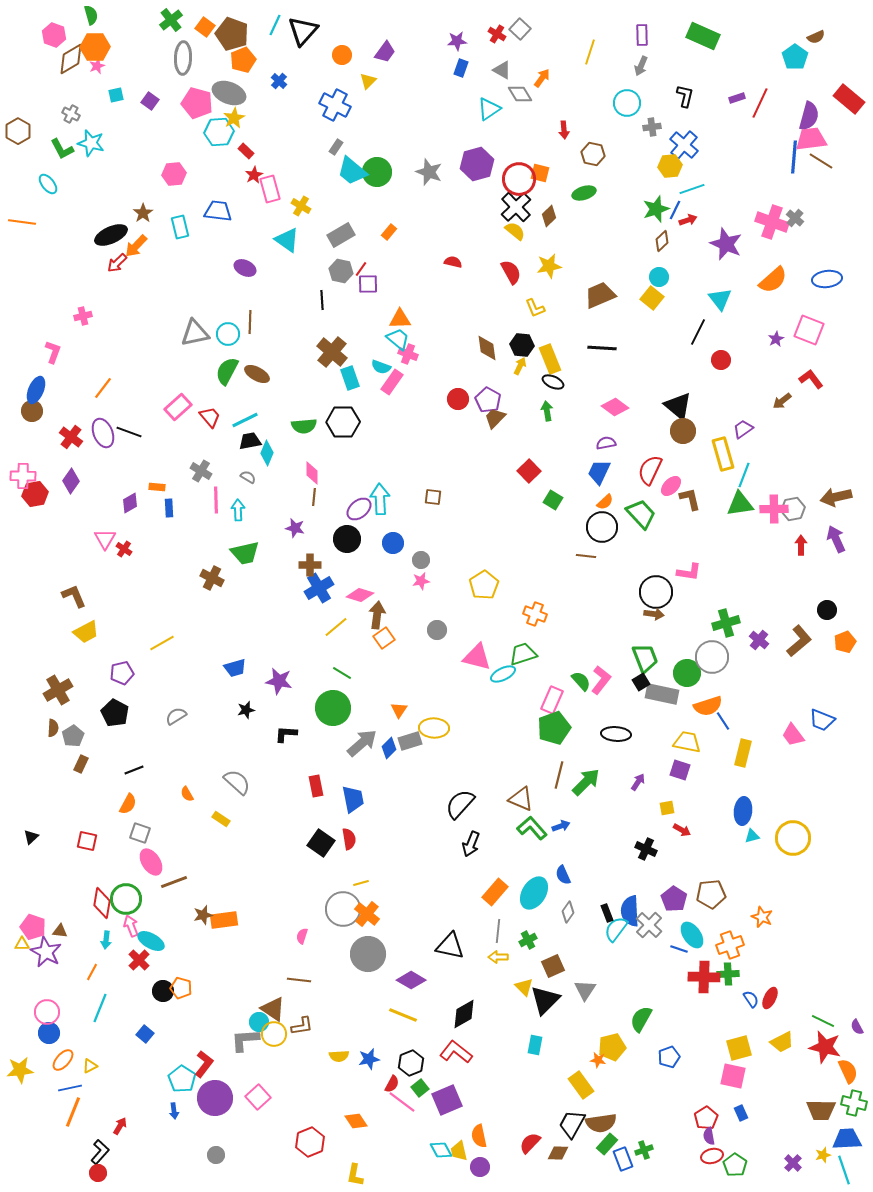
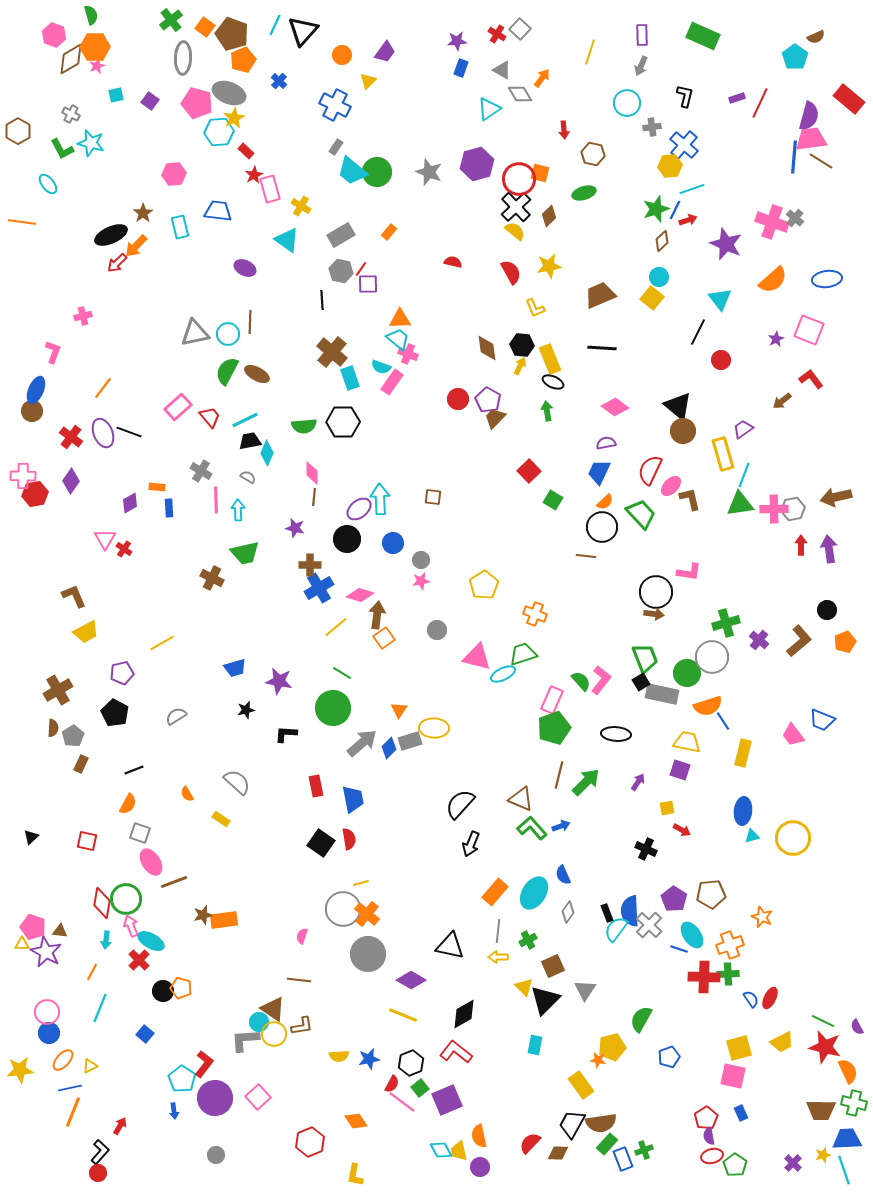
purple arrow at (836, 539): moved 7 px left, 10 px down; rotated 16 degrees clockwise
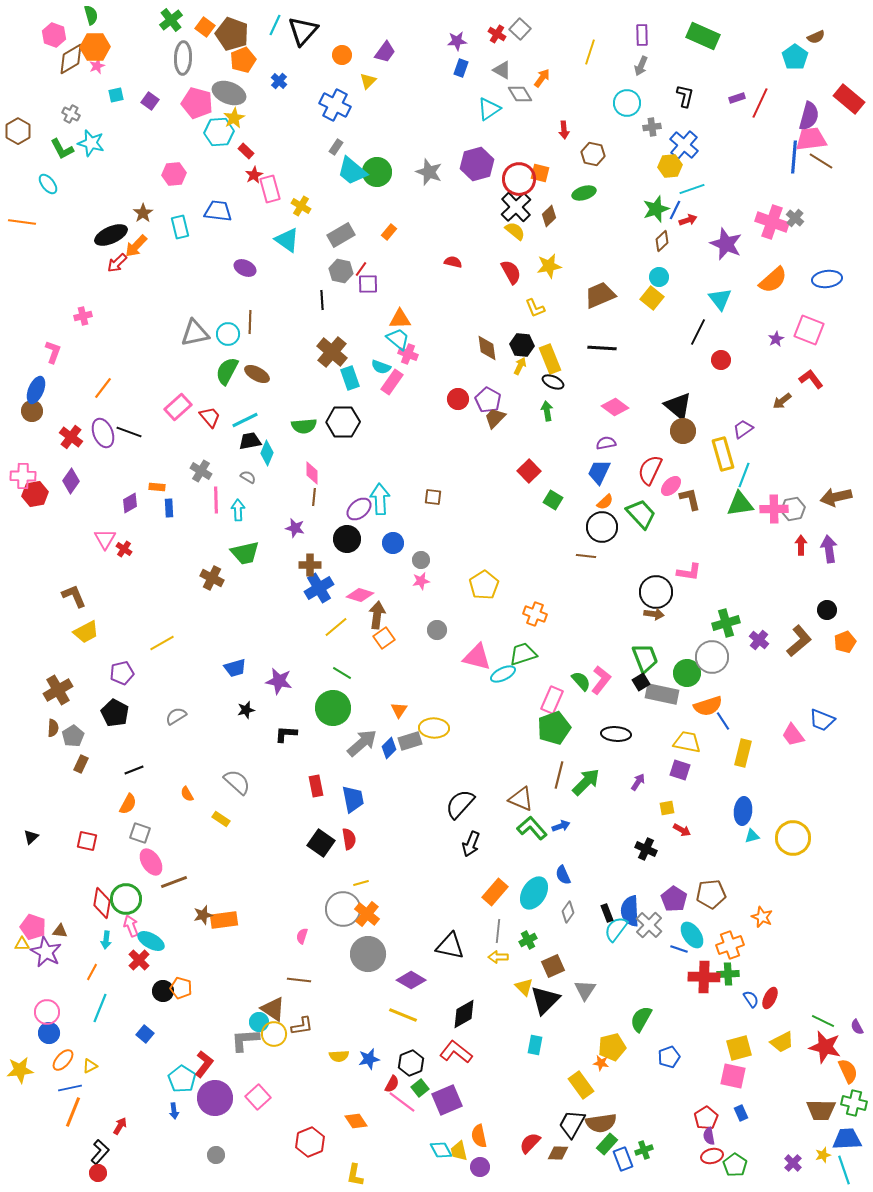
orange star at (598, 1060): moved 3 px right, 3 px down
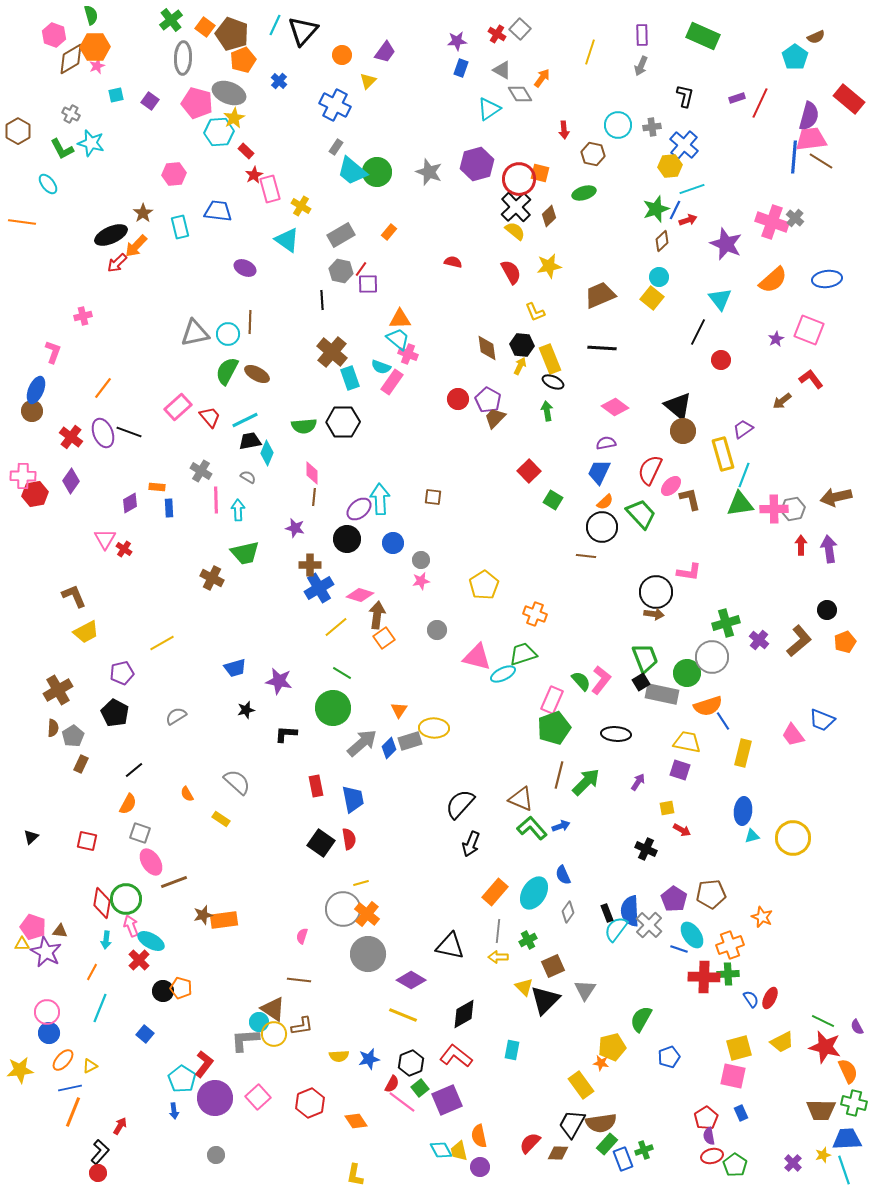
cyan circle at (627, 103): moved 9 px left, 22 px down
yellow L-shape at (535, 308): moved 4 px down
black line at (134, 770): rotated 18 degrees counterclockwise
cyan rectangle at (535, 1045): moved 23 px left, 5 px down
red L-shape at (456, 1052): moved 4 px down
red hexagon at (310, 1142): moved 39 px up
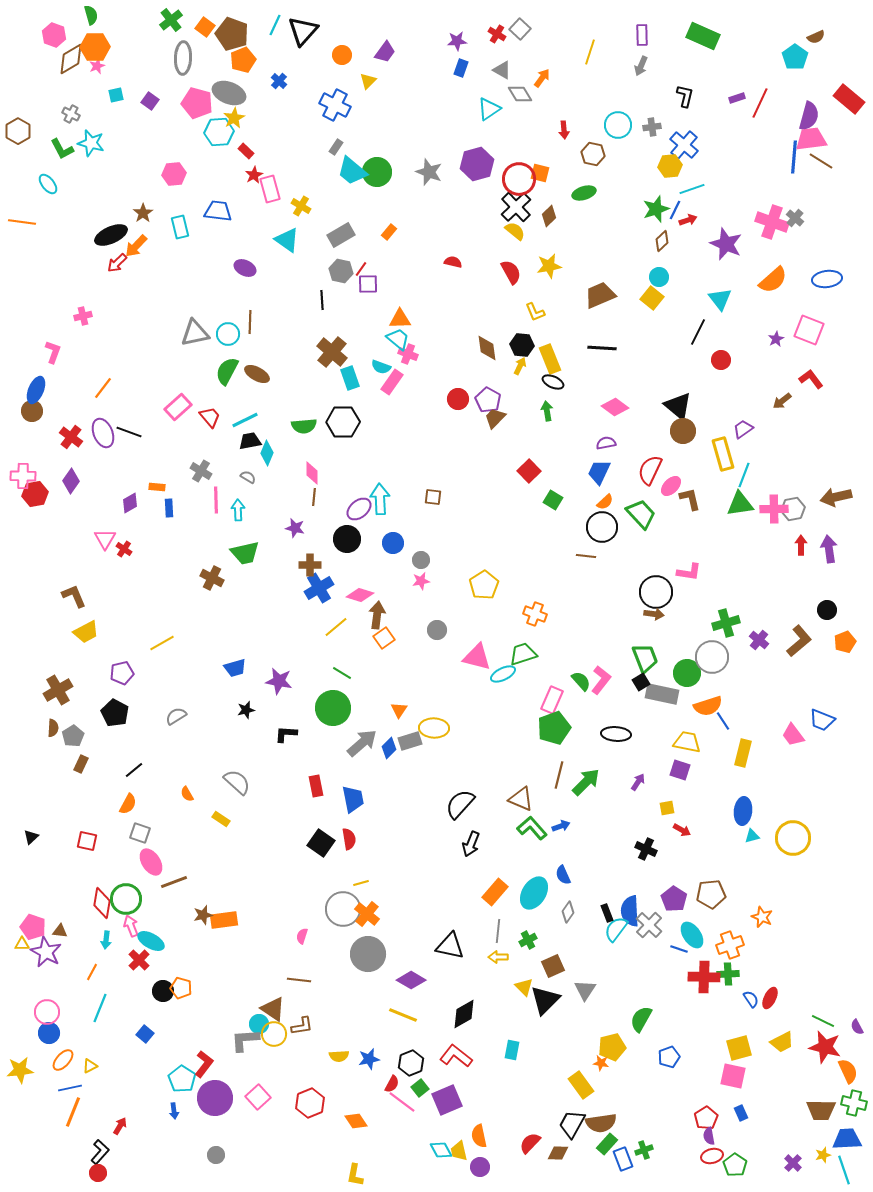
cyan circle at (259, 1022): moved 2 px down
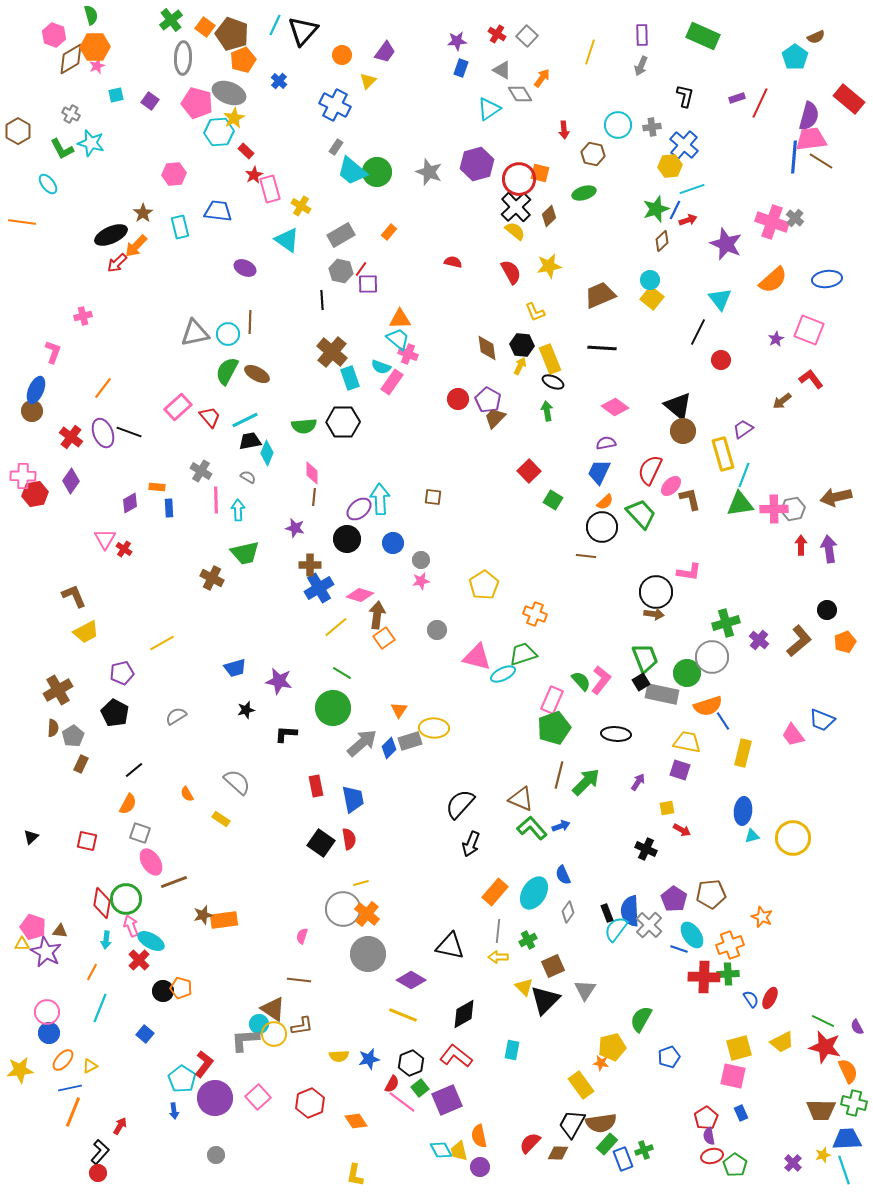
gray square at (520, 29): moved 7 px right, 7 px down
cyan circle at (659, 277): moved 9 px left, 3 px down
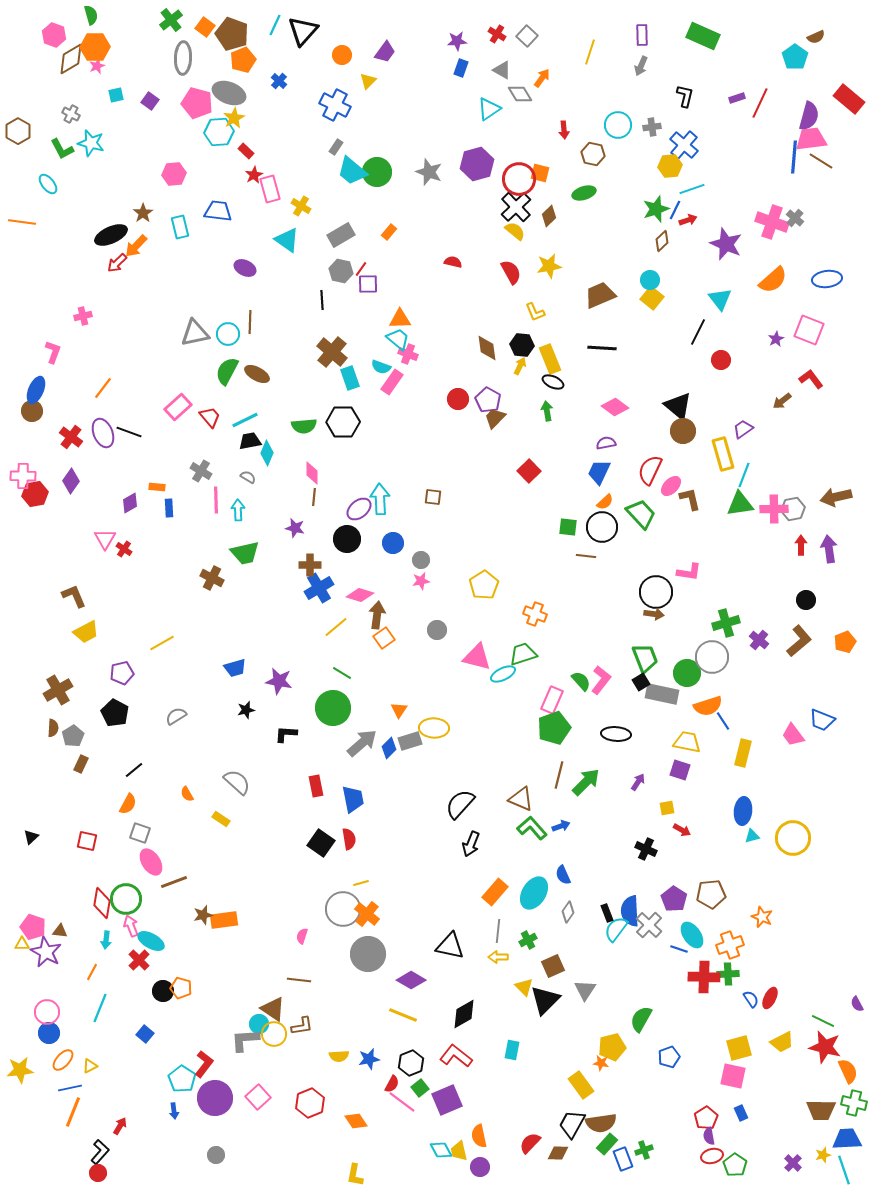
green square at (553, 500): moved 15 px right, 27 px down; rotated 24 degrees counterclockwise
black circle at (827, 610): moved 21 px left, 10 px up
purple semicircle at (857, 1027): moved 23 px up
